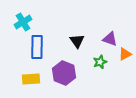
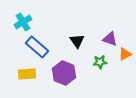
blue rectangle: rotated 50 degrees counterclockwise
green star: rotated 16 degrees clockwise
yellow rectangle: moved 4 px left, 5 px up
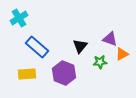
cyan cross: moved 4 px left, 4 px up
black triangle: moved 3 px right, 5 px down; rotated 14 degrees clockwise
orange triangle: moved 3 px left
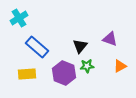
orange triangle: moved 2 px left, 12 px down
green star: moved 13 px left, 4 px down
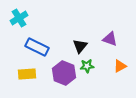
blue rectangle: rotated 15 degrees counterclockwise
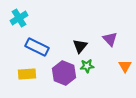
purple triangle: rotated 28 degrees clockwise
orange triangle: moved 5 px right; rotated 32 degrees counterclockwise
